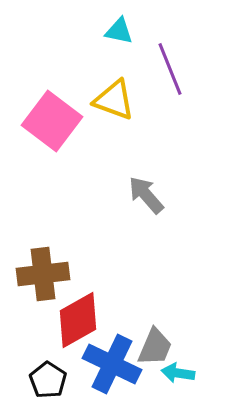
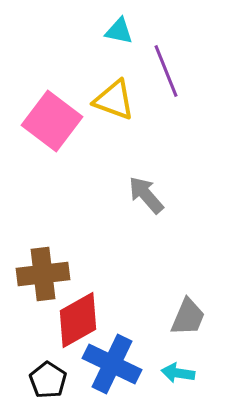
purple line: moved 4 px left, 2 px down
gray trapezoid: moved 33 px right, 30 px up
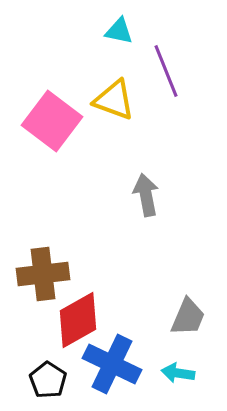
gray arrow: rotated 30 degrees clockwise
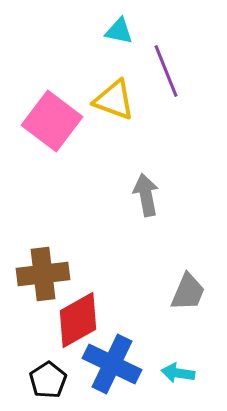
gray trapezoid: moved 25 px up
black pentagon: rotated 6 degrees clockwise
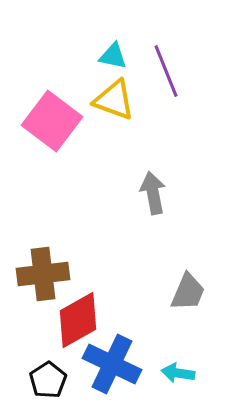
cyan triangle: moved 6 px left, 25 px down
gray arrow: moved 7 px right, 2 px up
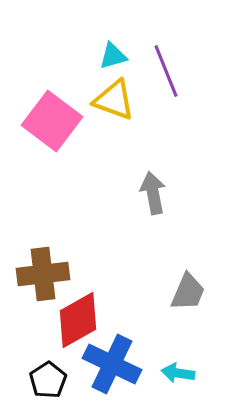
cyan triangle: rotated 28 degrees counterclockwise
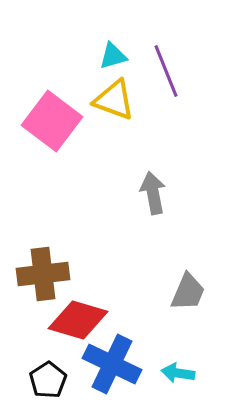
red diamond: rotated 46 degrees clockwise
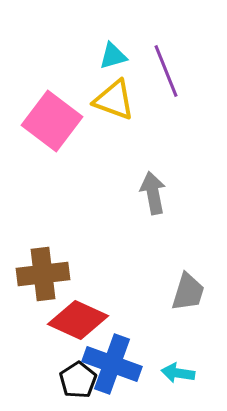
gray trapezoid: rotated 6 degrees counterclockwise
red diamond: rotated 8 degrees clockwise
blue cross: rotated 6 degrees counterclockwise
black pentagon: moved 30 px right
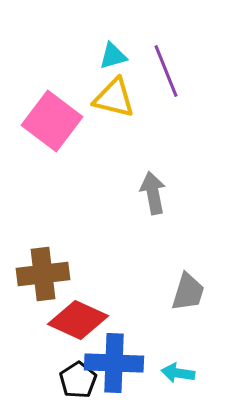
yellow triangle: moved 2 px up; rotated 6 degrees counterclockwise
blue cross: moved 2 px right, 1 px up; rotated 18 degrees counterclockwise
